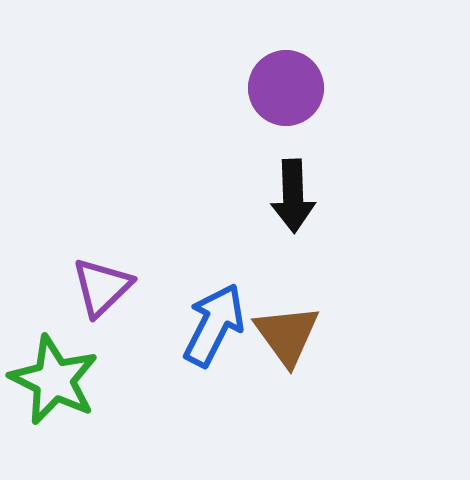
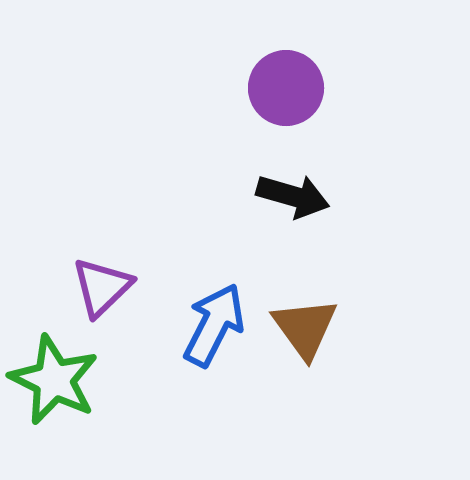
black arrow: rotated 72 degrees counterclockwise
brown triangle: moved 18 px right, 7 px up
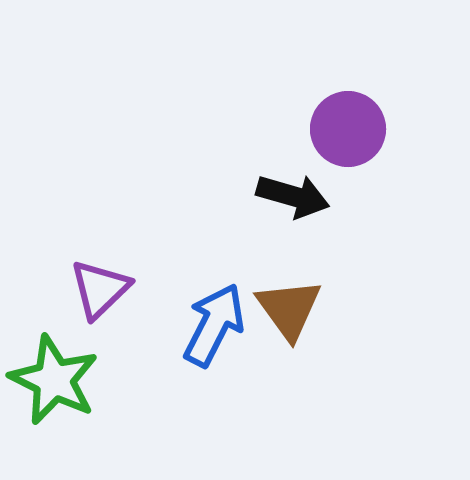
purple circle: moved 62 px right, 41 px down
purple triangle: moved 2 px left, 2 px down
brown triangle: moved 16 px left, 19 px up
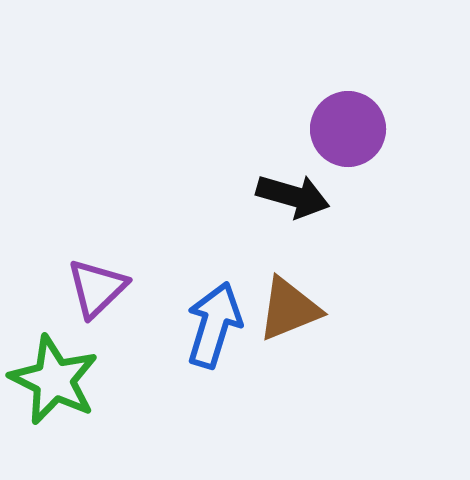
purple triangle: moved 3 px left, 1 px up
brown triangle: rotated 44 degrees clockwise
blue arrow: rotated 10 degrees counterclockwise
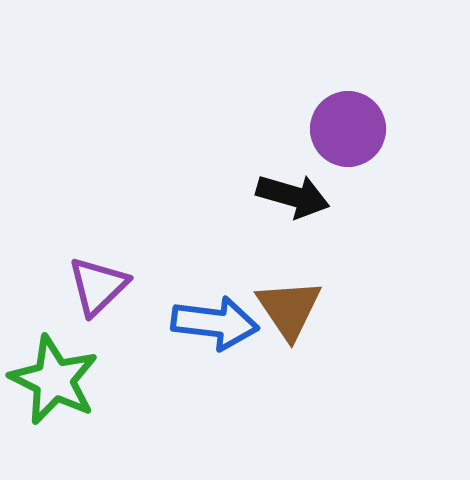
purple triangle: moved 1 px right, 2 px up
brown triangle: rotated 42 degrees counterclockwise
blue arrow: moved 1 px right, 2 px up; rotated 80 degrees clockwise
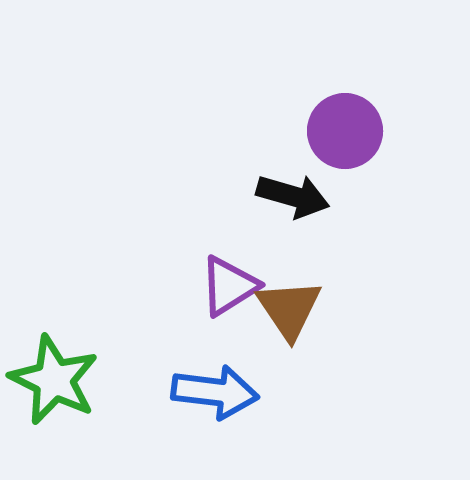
purple circle: moved 3 px left, 2 px down
purple triangle: moved 131 px right; rotated 12 degrees clockwise
blue arrow: moved 69 px down
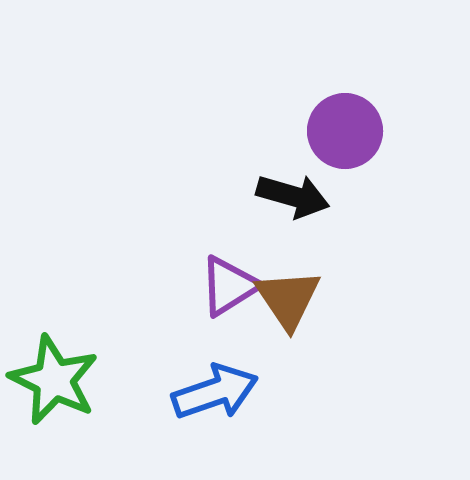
brown triangle: moved 1 px left, 10 px up
blue arrow: rotated 26 degrees counterclockwise
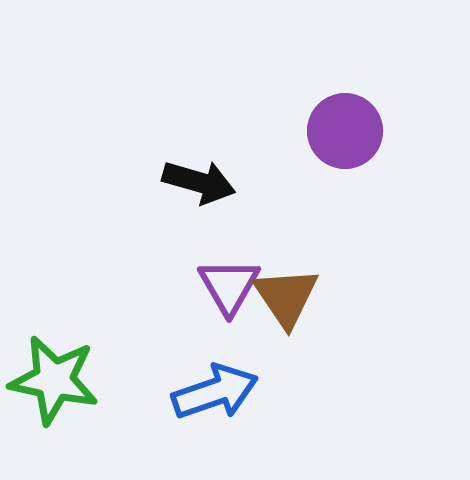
black arrow: moved 94 px left, 14 px up
purple triangle: rotated 28 degrees counterclockwise
brown triangle: moved 2 px left, 2 px up
green star: rotated 14 degrees counterclockwise
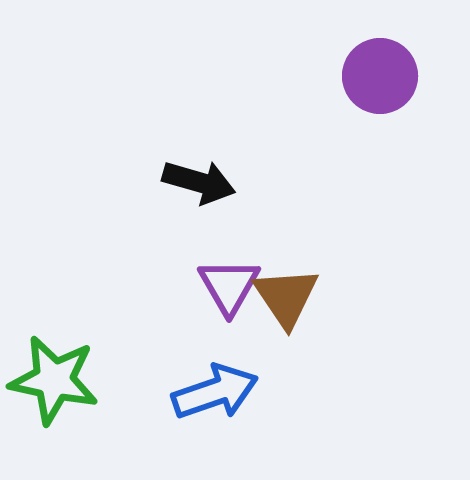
purple circle: moved 35 px right, 55 px up
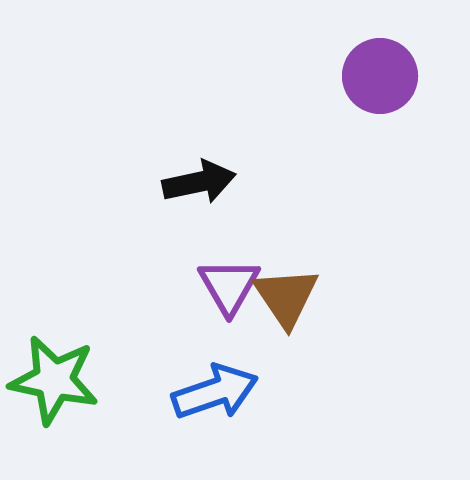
black arrow: rotated 28 degrees counterclockwise
